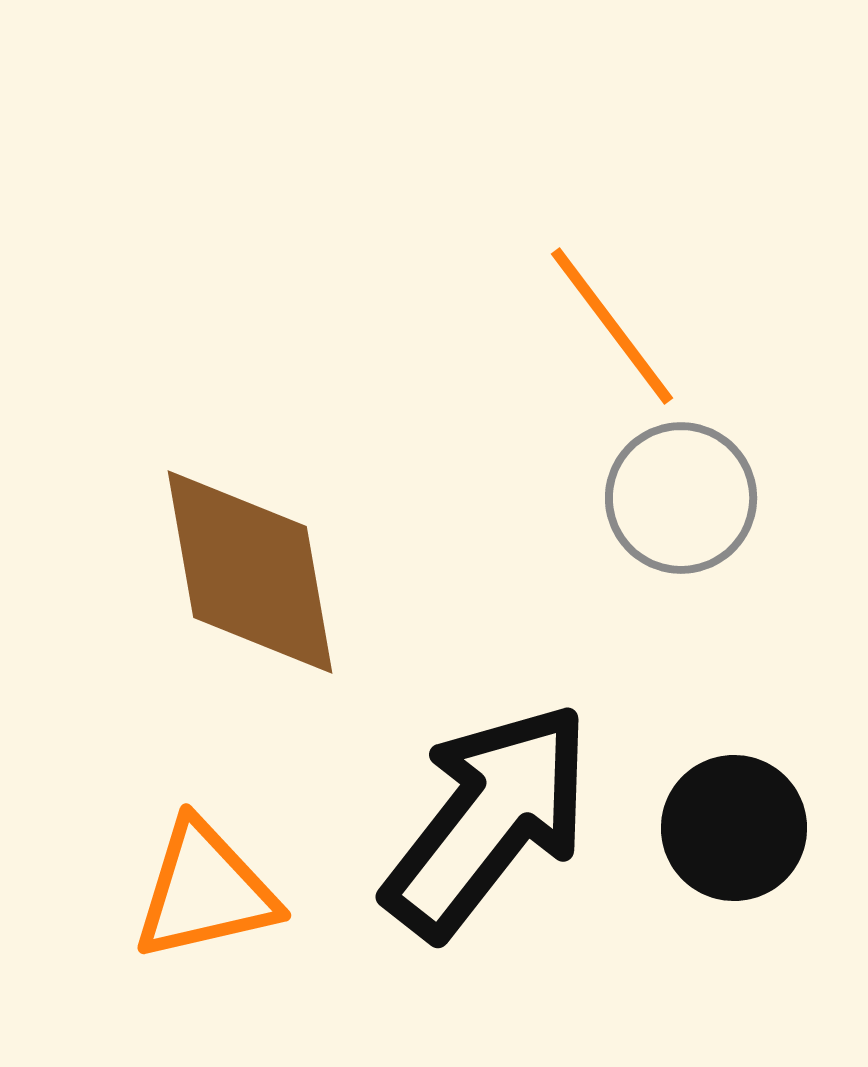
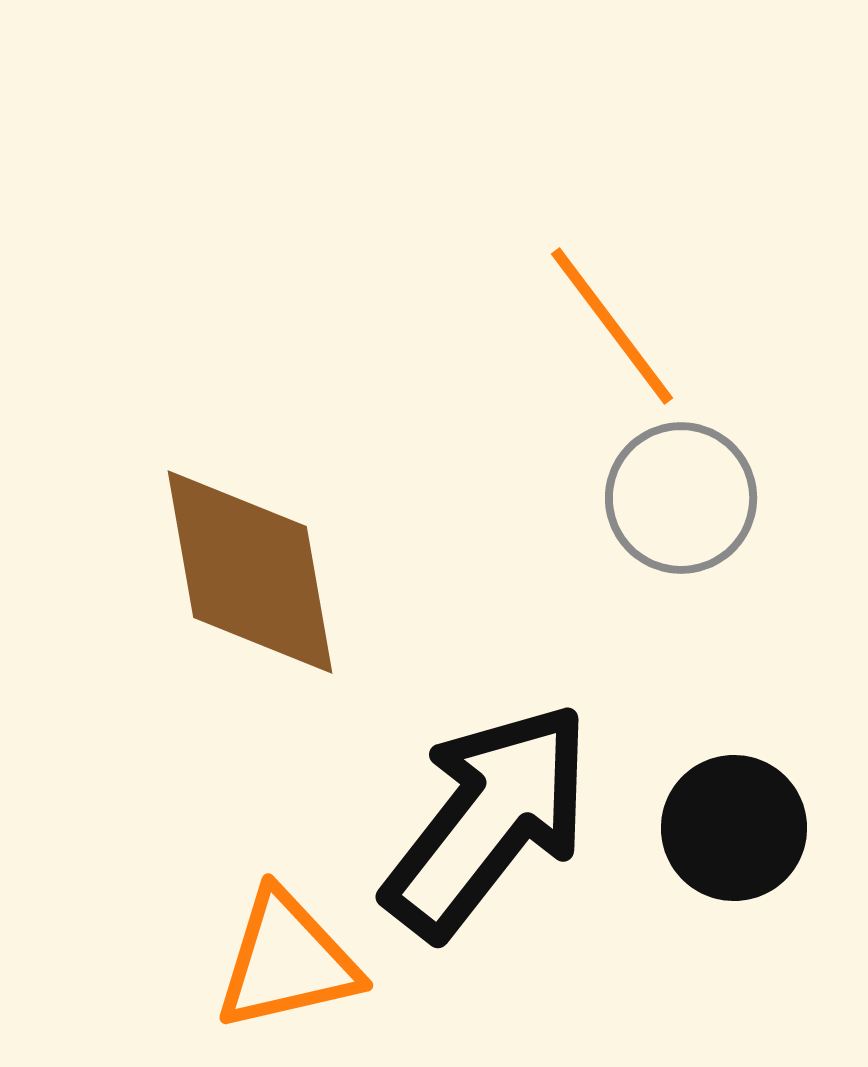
orange triangle: moved 82 px right, 70 px down
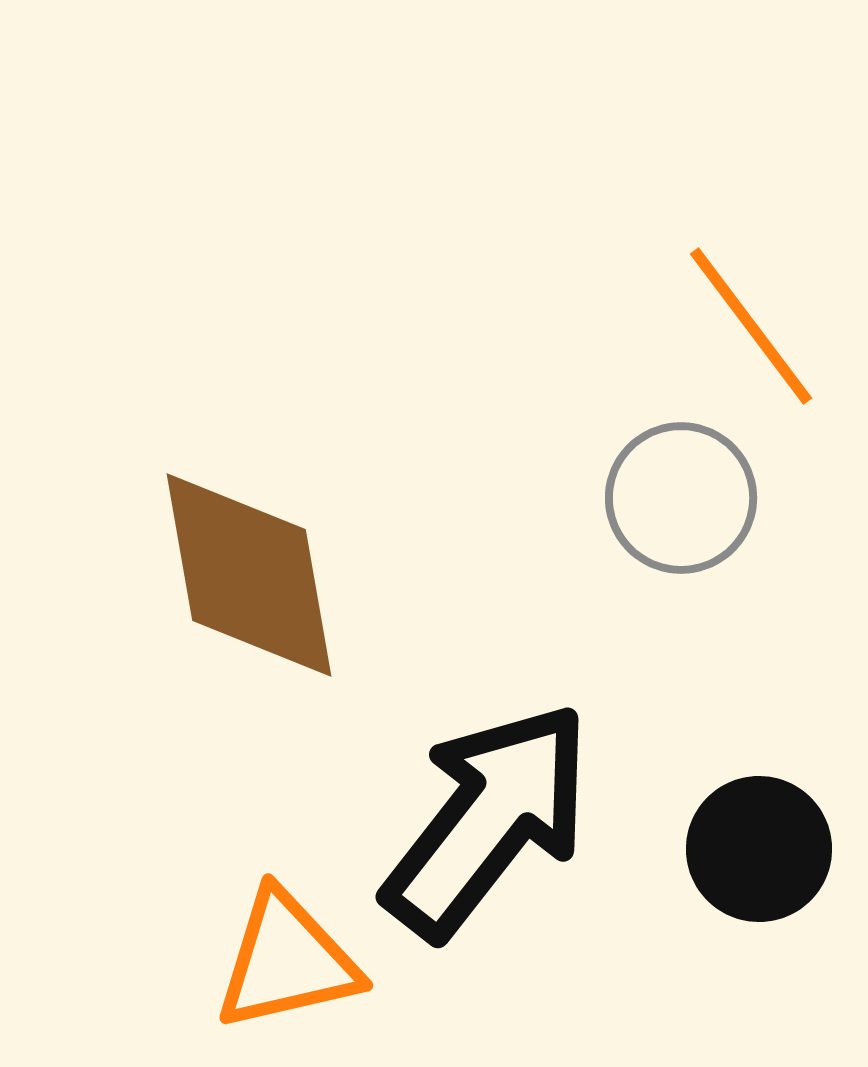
orange line: moved 139 px right
brown diamond: moved 1 px left, 3 px down
black circle: moved 25 px right, 21 px down
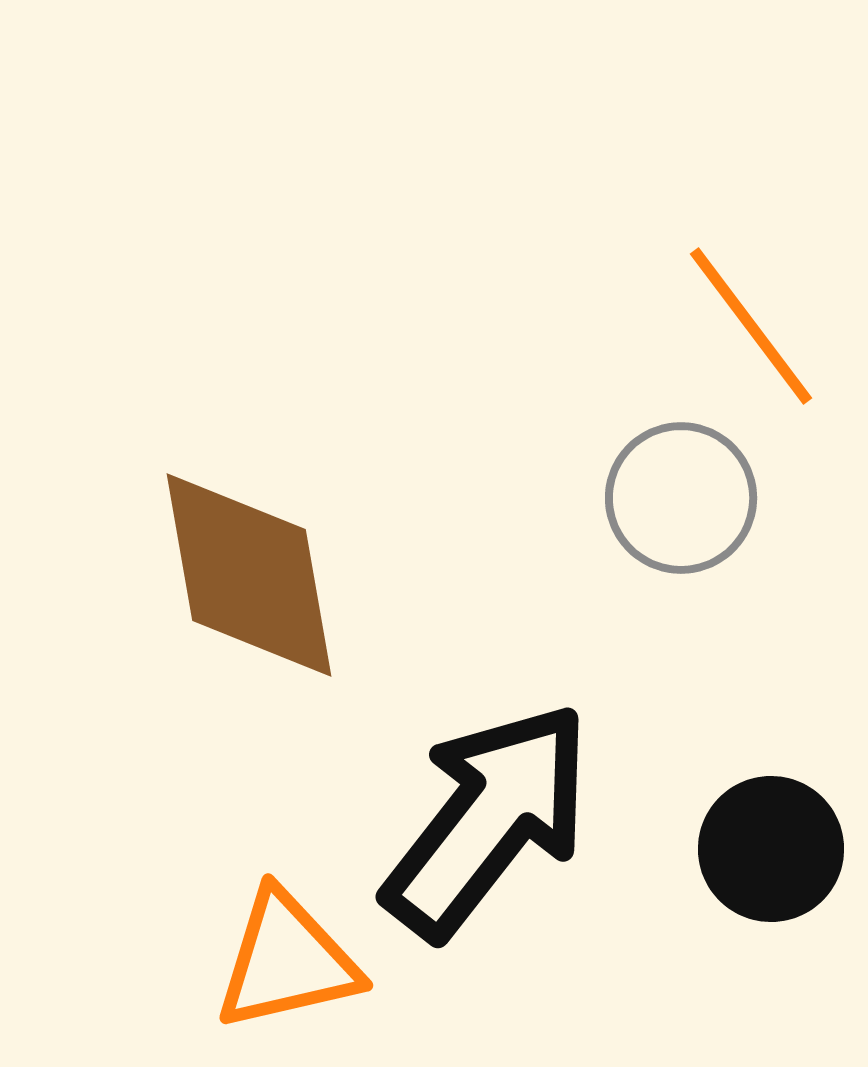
black circle: moved 12 px right
